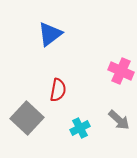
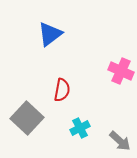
red semicircle: moved 4 px right
gray arrow: moved 1 px right, 21 px down
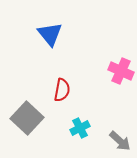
blue triangle: rotated 32 degrees counterclockwise
